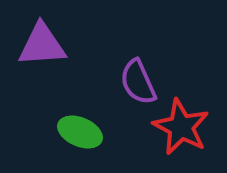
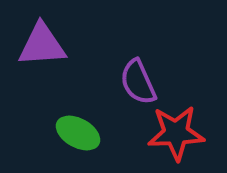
red star: moved 5 px left, 6 px down; rotated 30 degrees counterclockwise
green ellipse: moved 2 px left, 1 px down; rotated 6 degrees clockwise
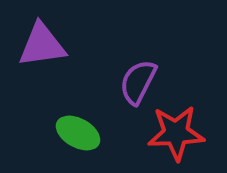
purple triangle: rotated 4 degrees counterclockwise
purple semicircle: rotated 51 degrees clockwise
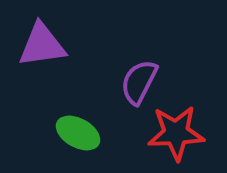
purple semicircle: moved 1 px right
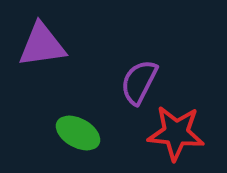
red star: rotated 8 degrees clockwise
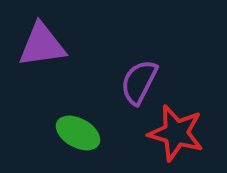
red star: rotated 10 degrees clockwise
